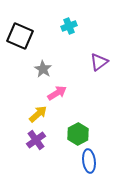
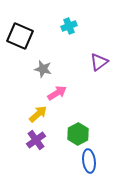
gray star: rotated 18 degrees counterclockwise
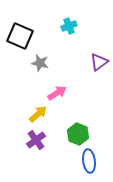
gray star: moved 3 px left, 6 px up
green hexagon: rotated 10 degrees counterclockwise
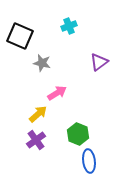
gray star: moved 2 px right
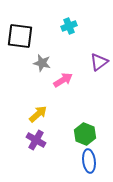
black square: rotated 16 degrees counterclockwise
pink arrow: moved 6 px right, 13 px up
green hexagon: moved 7 px right
purple cross: rotated 24 degrees counterclockwise
